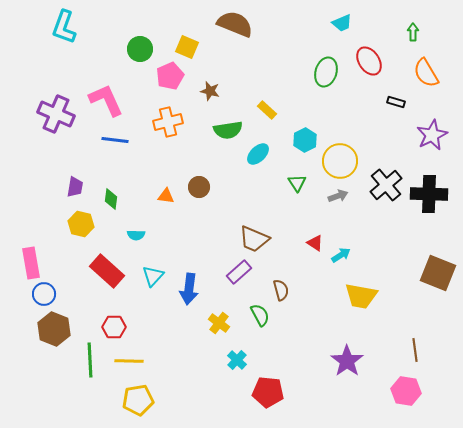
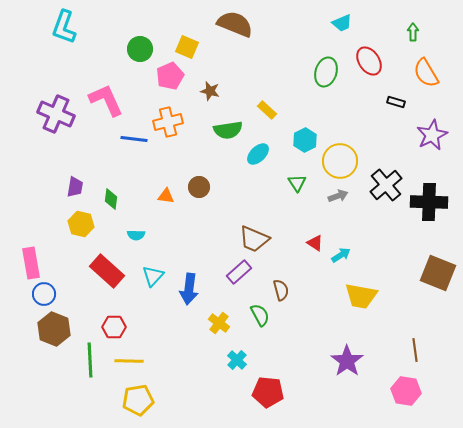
blue line at (115, 140): moved 19 px right, 1 px up
black cross at (429, 194): moved 8 px down
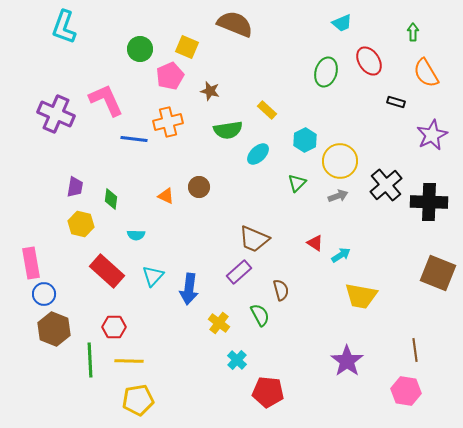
green triangle at (297, 183): rotated 18 degrees clockwise
orange triangle at (166, 196): rotated 18 degrees clockwise
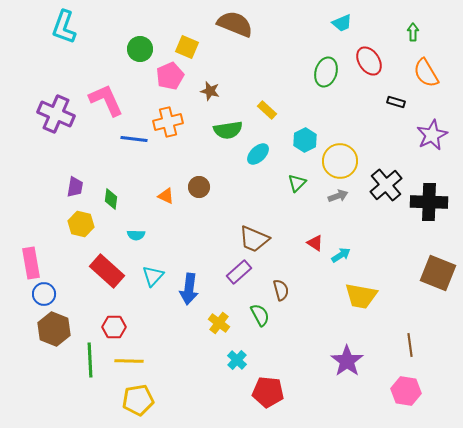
brown line at (415, 350): moved 5 px left, 5 px up
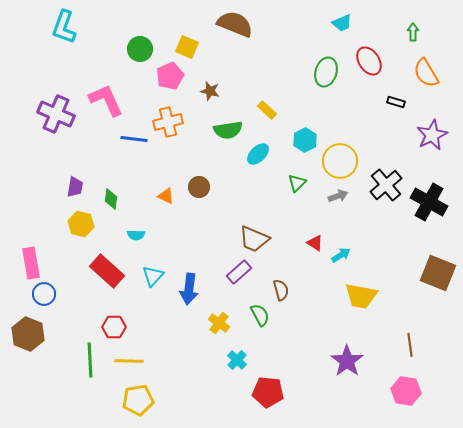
black cross at (429, 202): rotated 27 degrees clockwise
brown hexagon at (54, 329): moved 26 px left, 5 px down
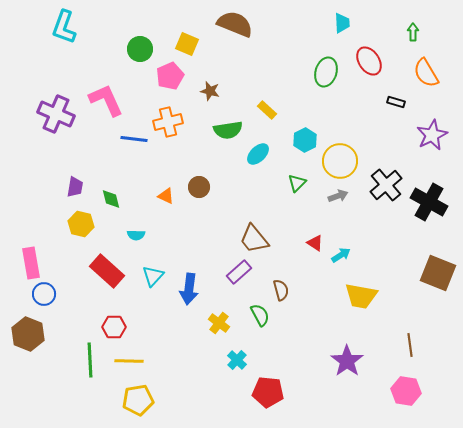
cyan trapezoid at (342, 23): rotated 70 degrees counterclockwise
yellow square at (187, 47): moved 3 px up
green diamond at (111, 199): rotated 20 degrees counterclockwise
brown trapezoid at (254, 239): rotated 28 degrees clockwise
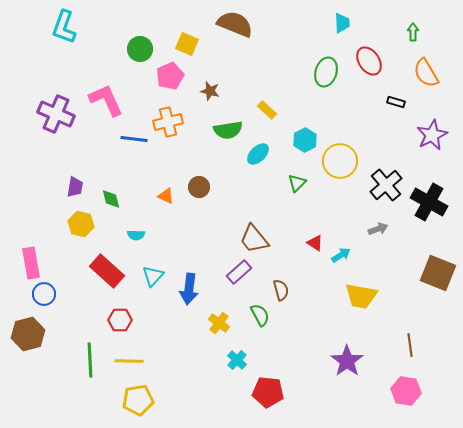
gray arrow at (338, 196): moved 40 px right, 33 px down
red hexagon at (114, 327): moved 6 px right, 7 px up
brown hexagon at (28, 334): rotated 24 degrees clockwise
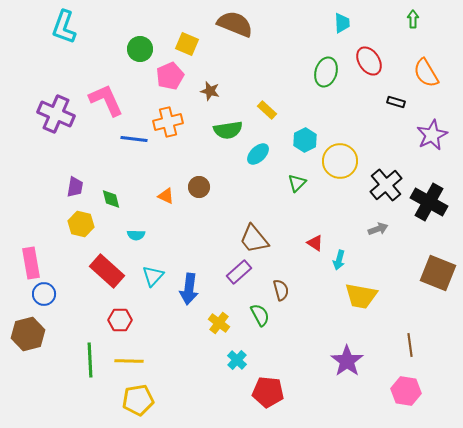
green arrow at (413, 32): moved 13 px up
cyan arrow at (341, 255): moved 2 px left, 5 px down; rotated 138 degrees clockwise
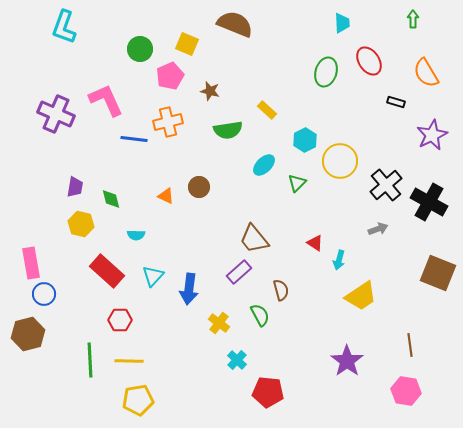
cyan ellipse at (258, 154): moved 6 px right, 11 px down
yellow trapezoid at (361, 296): rotated 44 degrees counterclockwise
